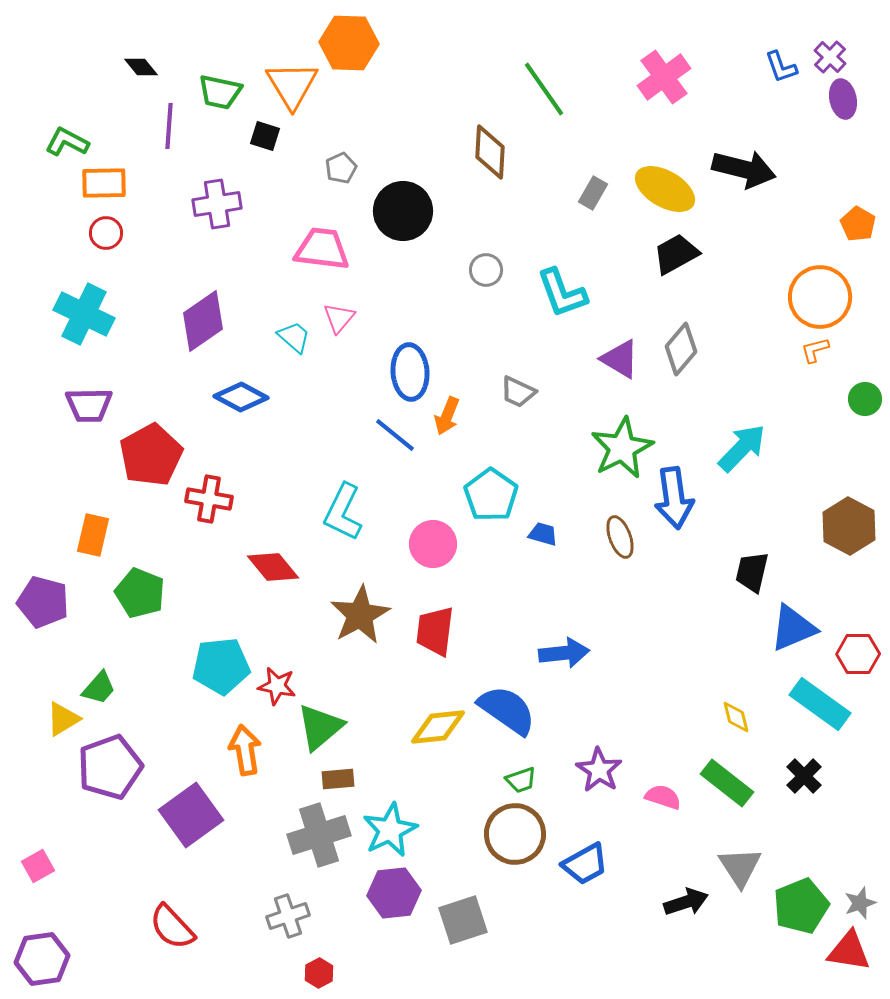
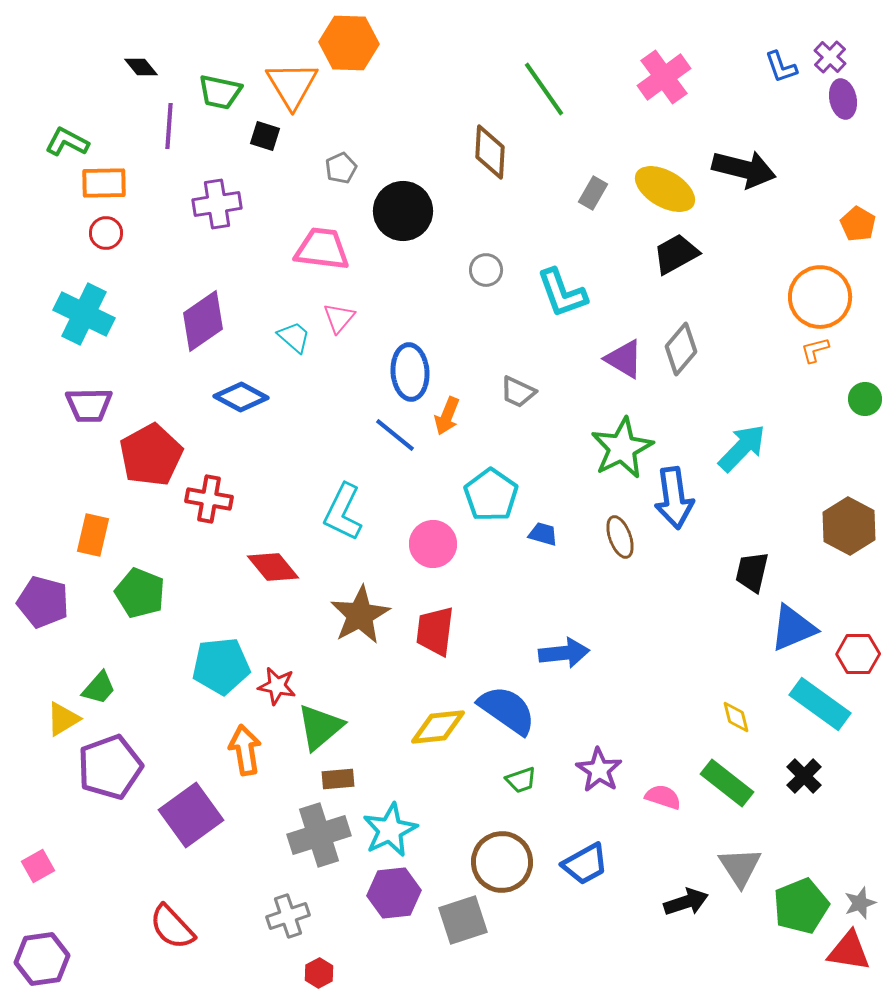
purple triangle at (620, 359): moved 4 px right
brown circle at (515, 834): moved 13 px left, 28 px down
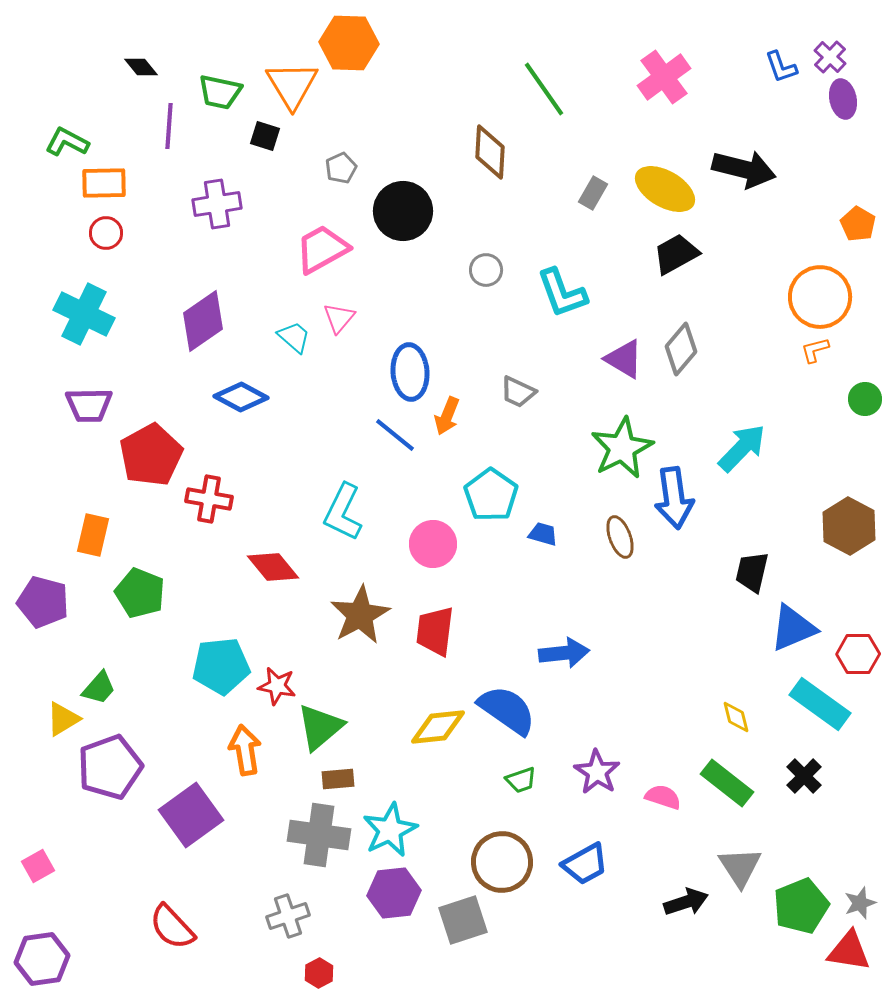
pink trapezoid at (322, 249): rotated 36 degrees counterclockwise
purple star at (599, 770): moved 2 px left, 2 px down
gray cross at (319, 835): rotated 26 degrees clockwise
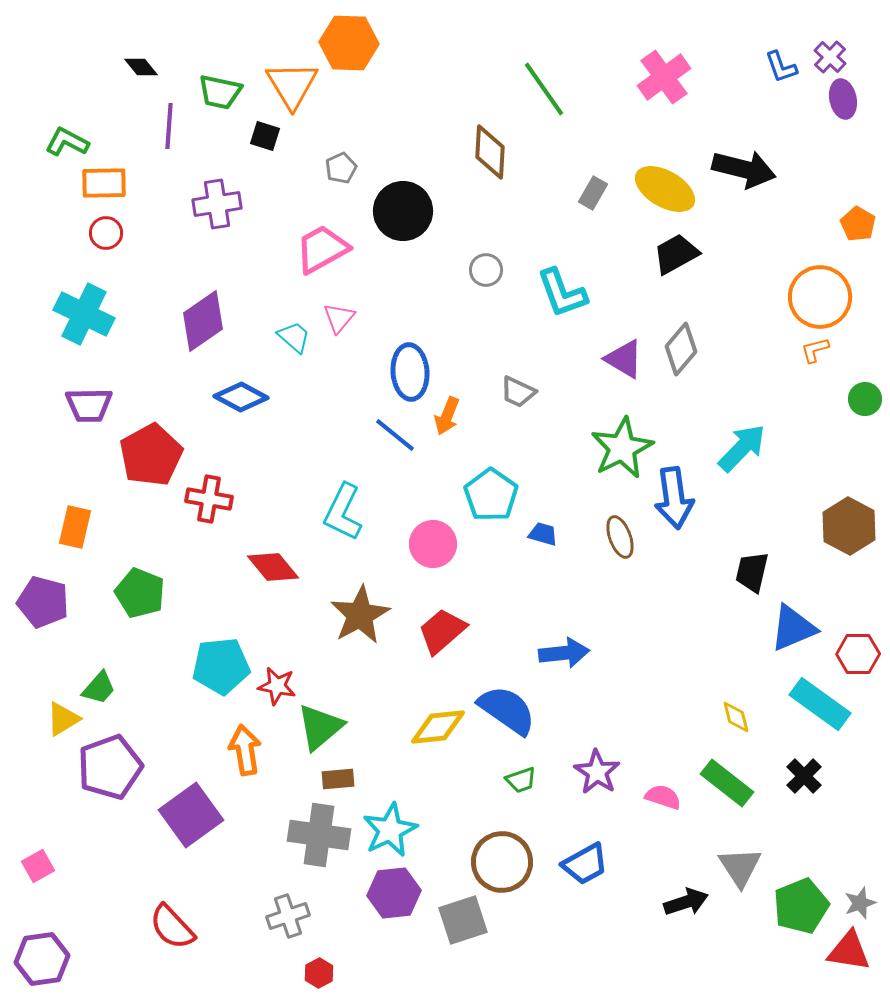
orange rectangle at (93, 535): moved 18 px left, 8 px up
red trapezoid at (435, 631): moved 7 px right; rotated 42 degrees clockwise
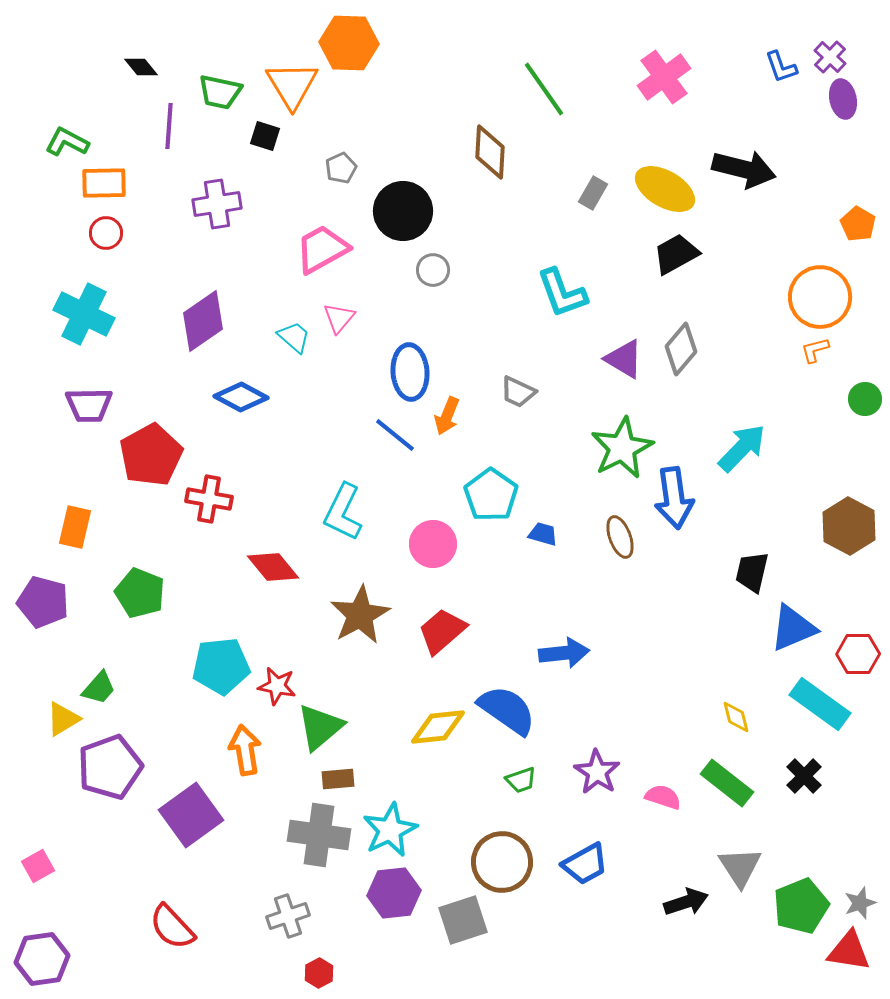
gray circle at (486, 270): moved 53 px left
